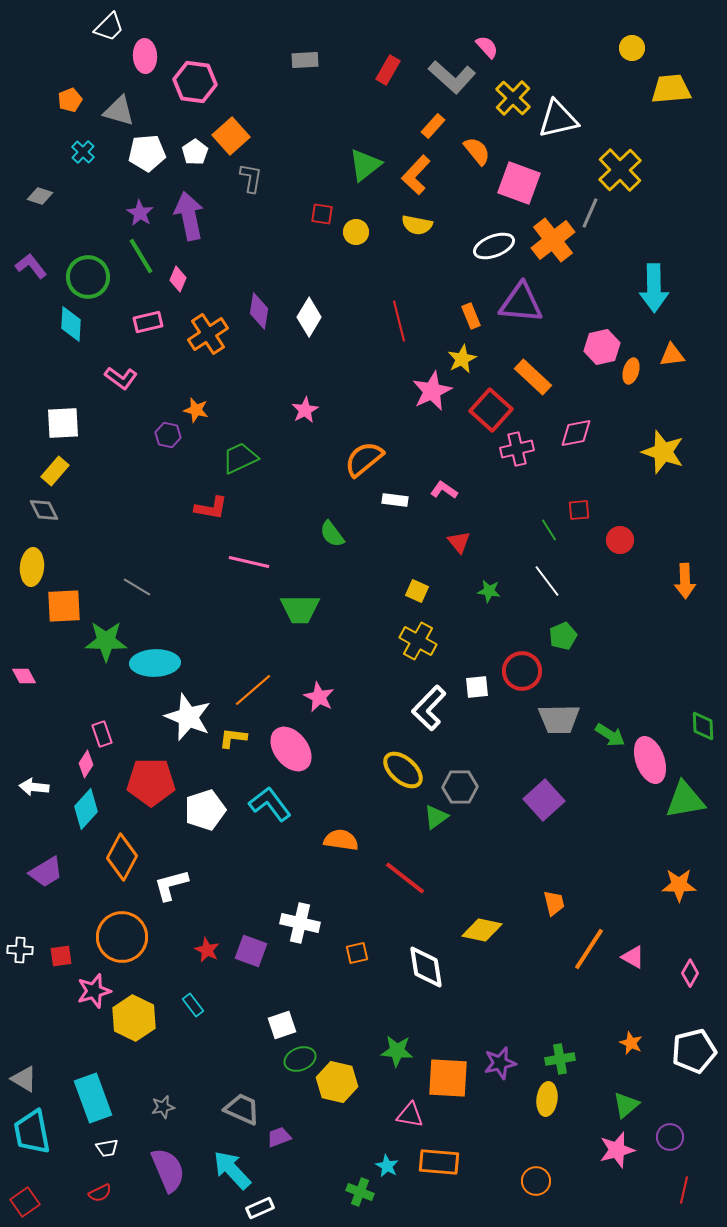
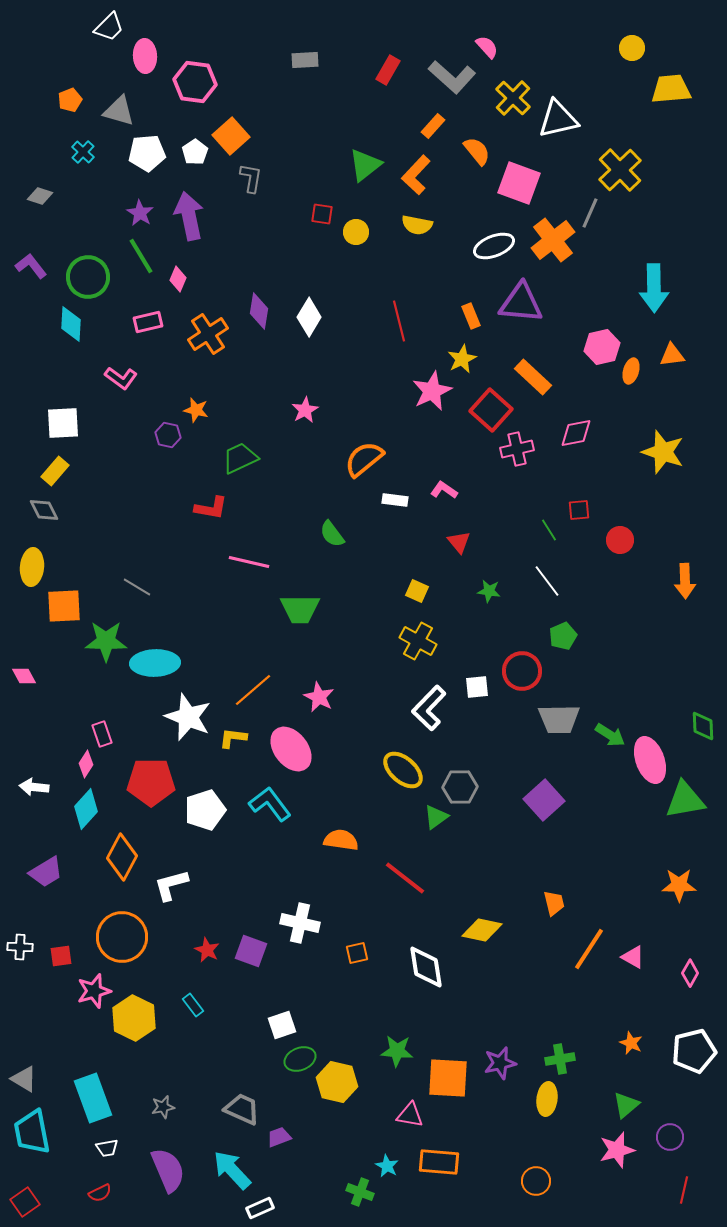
white cross at (20, 950): moved 3 px up
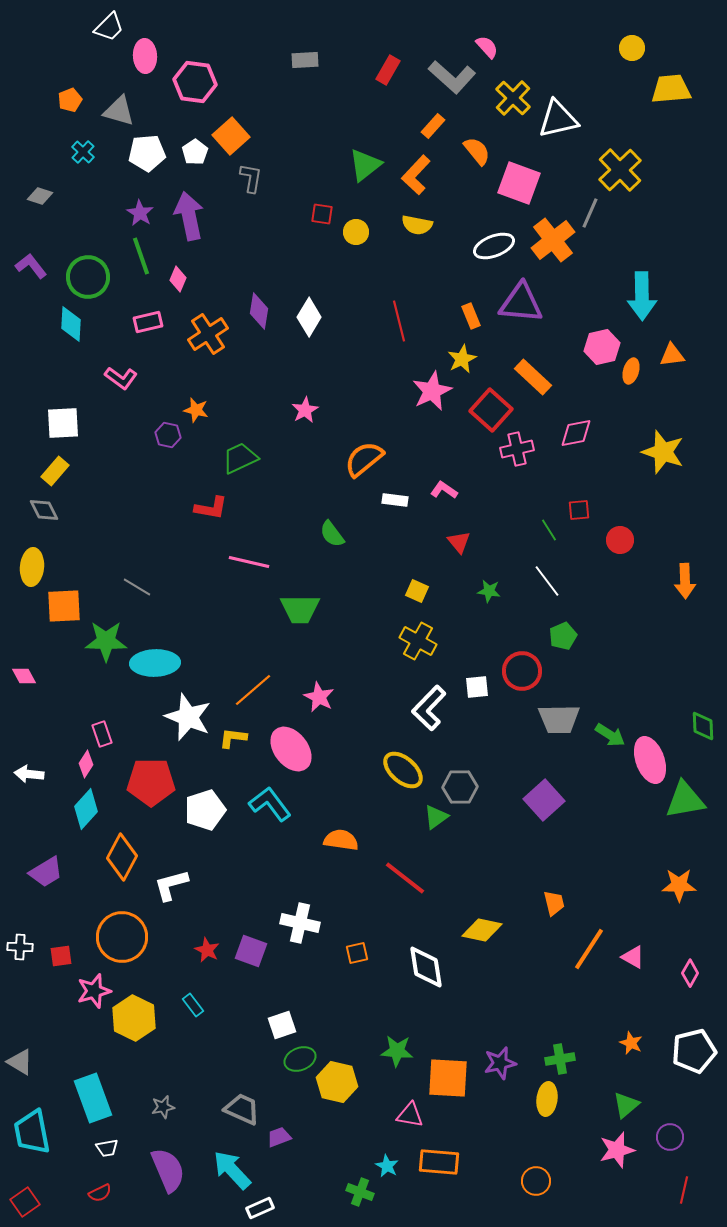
green line at (141, 256): rotated 12 degrees clockwise
cyan arrow at (654, 288): moved 12 px left, 8 px down
white arrow at (34, 787): moved 5 px left, 13 px up
gray triangle at (24, 1079): moved 4 px left, 17 px up
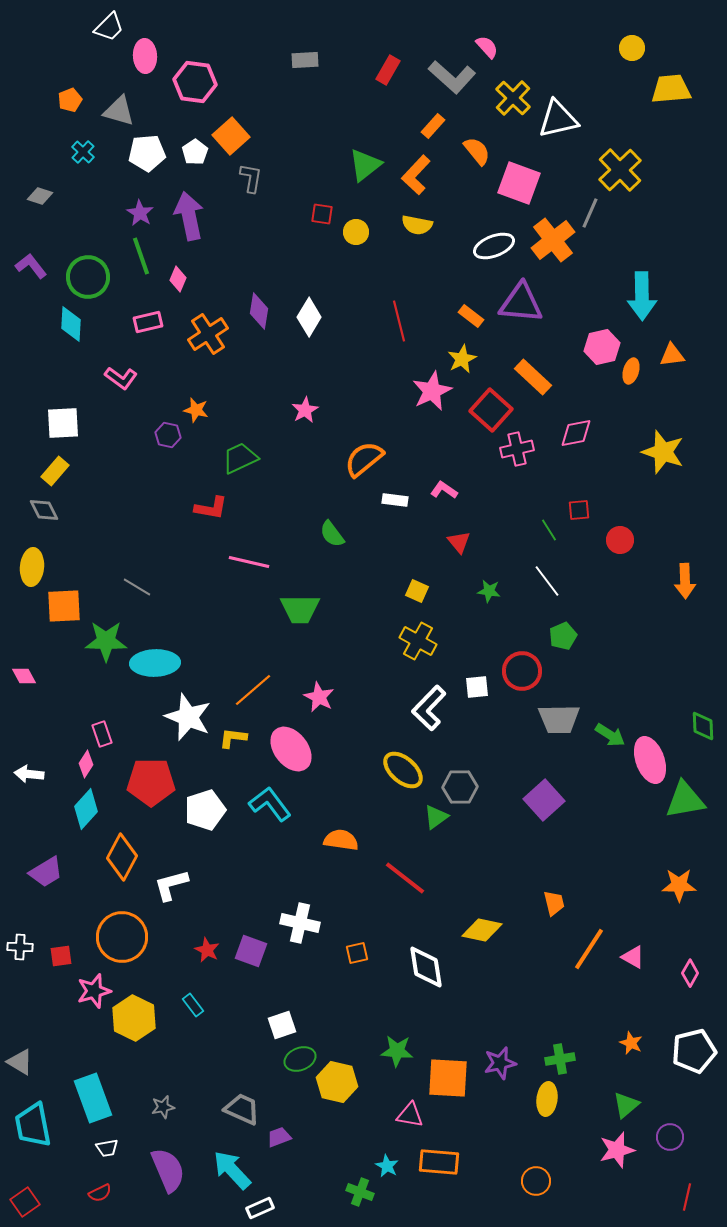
orange rectangle at (471, 316): rotated 30 degrees counterclockwise
cyan trapezoid at (32, 1132): moved 1 px right, 7 px up
red line at (684, 1190): moved 3 px right, 7 px down
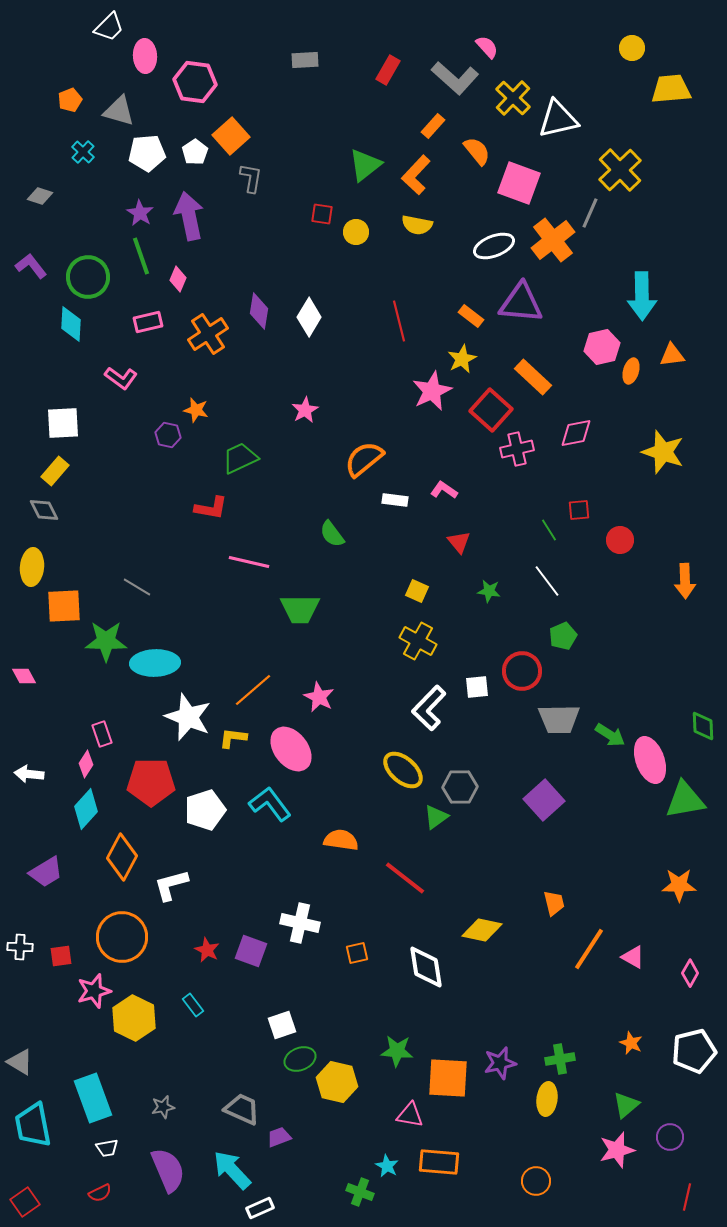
gray L-shape at (452, 77): moved 3 px right, 1 px down
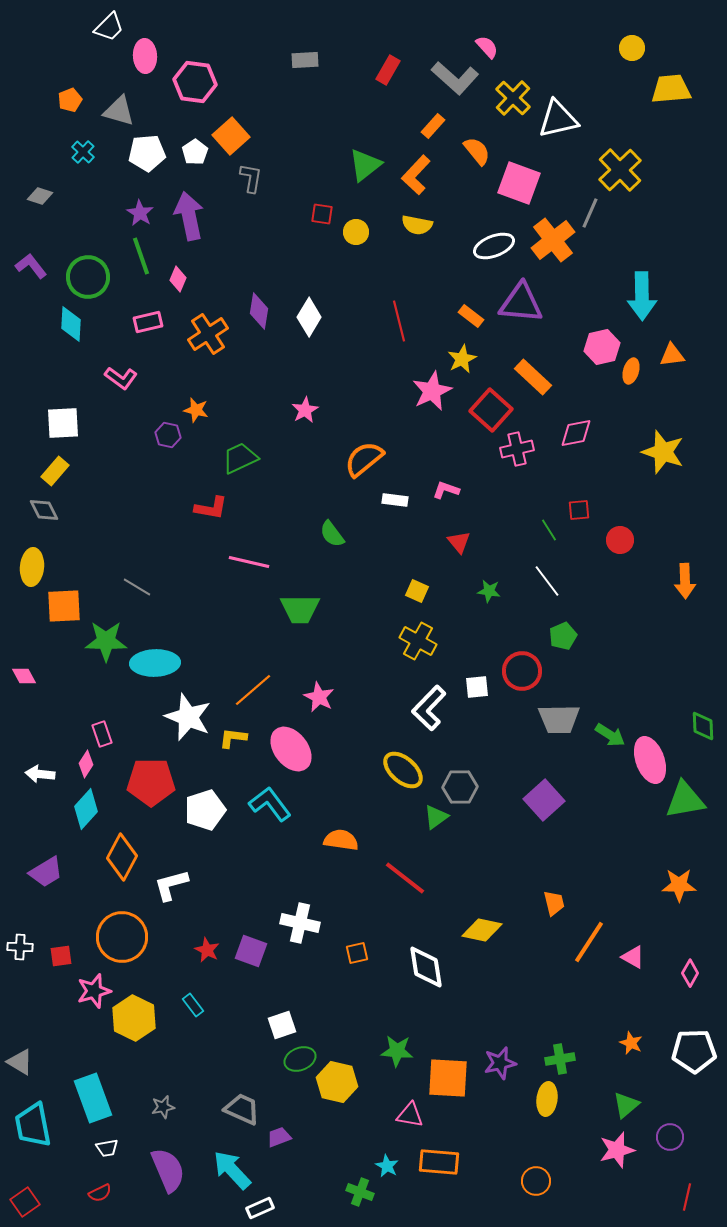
pink L-shape at (444, 490): moved 2 px right; rotated 16 degrees counterclockwise
white arrow at (29, 774): moved 11 px right
orange line at (589, 949): moved 7 px up
white pentagon at (694, 1051): rotated 12 degrees clockwise
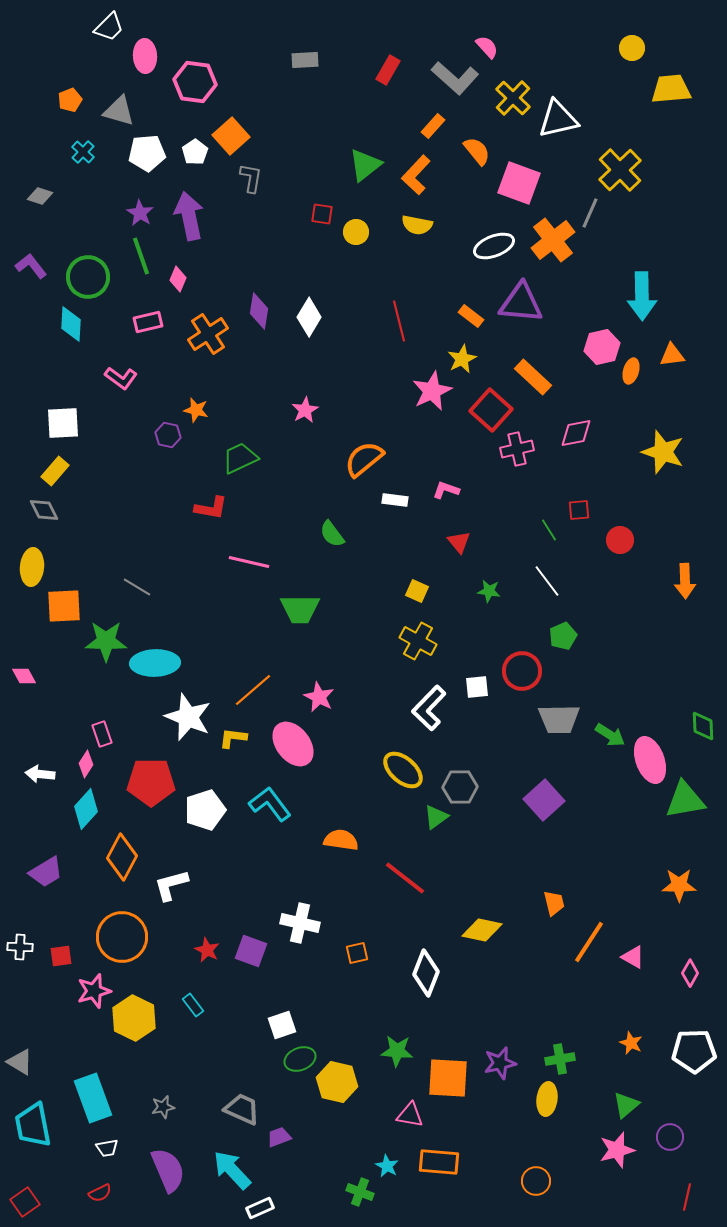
pink ellipse at (291, 749): moved 2 px right, 5 px up
white diamond at (426, 967): moved 6 px down; rotated 30 degrees clockwise
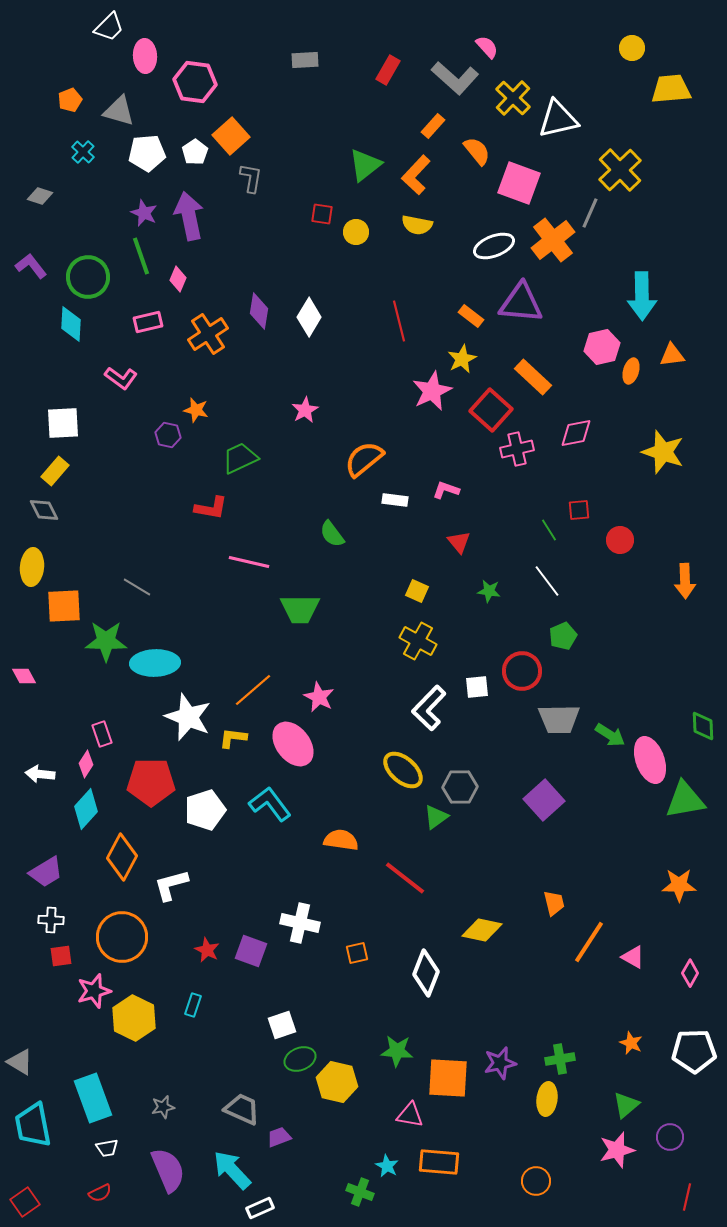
purple star at (140, 213): moved 4 px right; rotated 8 degrees counterclockwise
white cross at (20, 947): moved 31 px right, 27 px up
cyan rectangle at (193, 1005): rotated 55 degrees clockwise
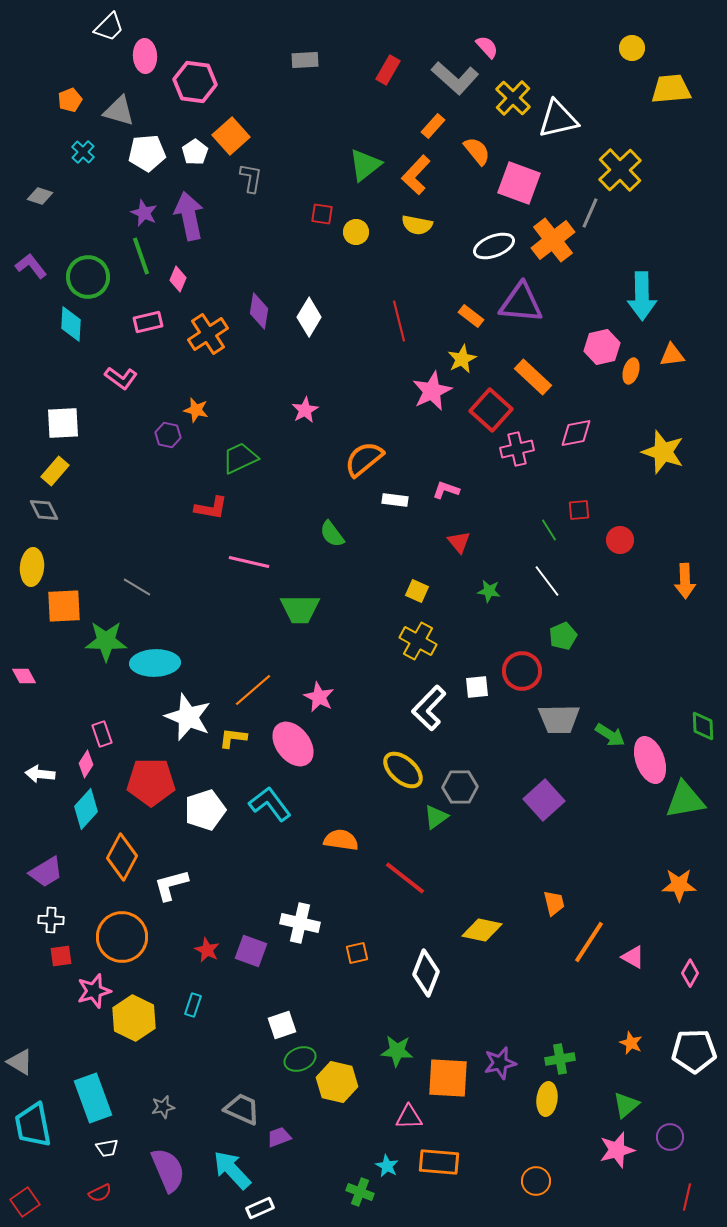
pink triangle at (410, 1115): moved 1 px left, 2 px down; rotated 12 degrees counterclockwise
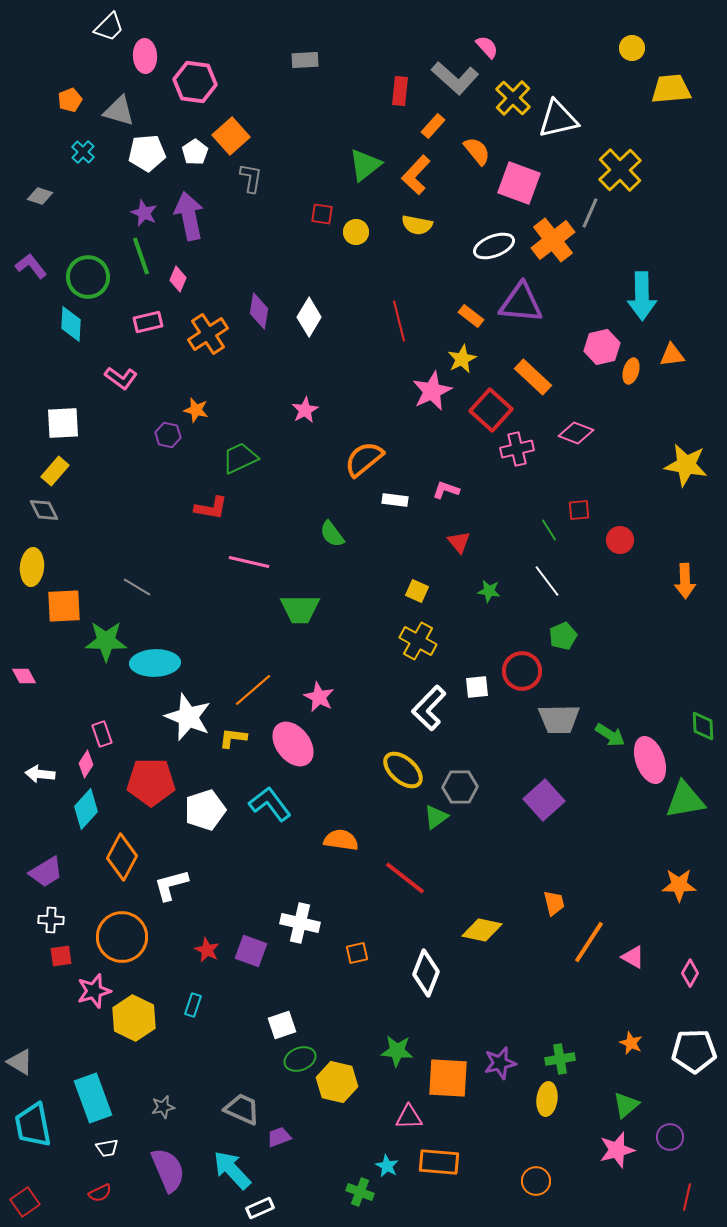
red rectangle at (388, 70): moved 12 px right, 21 px down; rotated 24 degrees counterclockwise
pink diamond at (576, 433): rotated 32 degrees clockwise
yellow star at (663, 452): moved 23 px right, 13 px down; rotated 9 degrees counterclockwise
